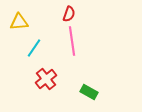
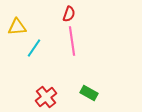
yellow triangle: moved 2 px left, 5 px down
red cross: moved 18 px down
green rectangle: moved 1 px down
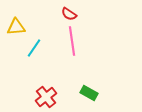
red semicircle: rotated 105 degrees clockwise
yellow triangle: moved 1 px left
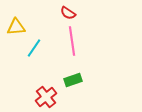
red semicircle: moved 1 px left, 1 px up
green rectangle: moved 16 px left, 13 px up; rotated 48 degrees counterclockwise
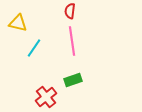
red semicircle: moved 2 px right, 2 px up; rotated 63 degrees clockwise
yellow triangle: moved 2 px right, 4 px up; rotated 18 degrees clockwise
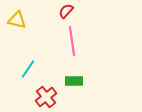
red semicircle: moved 4 px left; rotated 35 degrees clockwise
yellow triangle: moved 1 px left, 3 px up
cyan line: moved 6 px left, 21 px down
green rectangle: moved 1 px right, 1 px down; rotated 18 degrees clockwise
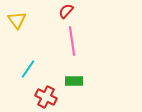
yellow triangle: rotated 42 degrees clockwise
red cross: rotated 25 degrees counterclockwise
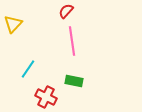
yellow triangle: moved 4 px left, 4 px down; rotated 18 degrees clockwise
green rectangle: rotated 12 degrees clockwise
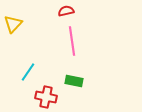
red semicircle: rotated 35 degrees clockwise
cyan line: moved 3 px down
red cross: rotated 15 degrees counterclockwise
